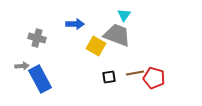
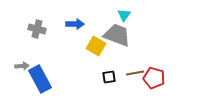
gray cross: moved 9 px up
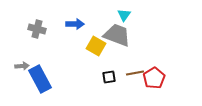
red pentagon: rotated 25 degrees clockwise
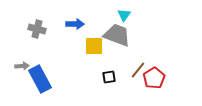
yellow square: moved 2 px left; rotated 30 degrees counterclockwise
brown line: moved 3 px right, 3 px up; rotated 42 degrees counterclockwise
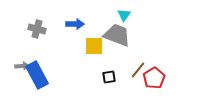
blue rectangle: moved 3 px left, 4 px up
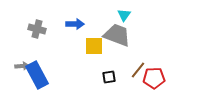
red pentagon: rotated 30 degrees clockwise
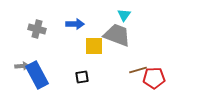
brown line: rotated 36 degrees clockwise
black square: moved 27 px left
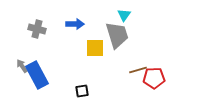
gray trapezoid: rotated 52 degrees clockwise
yellow square: moved 1 px right, 2 px down
gray arrow: rotated 120 degrees counterclockwise
black square: moved 14 px down
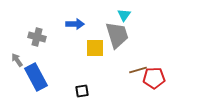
gray cross: moved 8 px down
gray arrow: moved 5 px left, 6 px up
blue rectangle: moved 1 px left, 2 px down
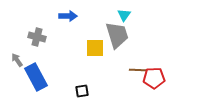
blue arrow: moved 7 px left, 8 px up
brown line: rotated 18 degrees clockwise
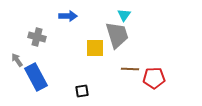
brown line: moved 8 px left, 1 px up
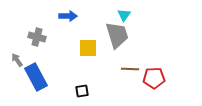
yellow square: moved 7 px left
